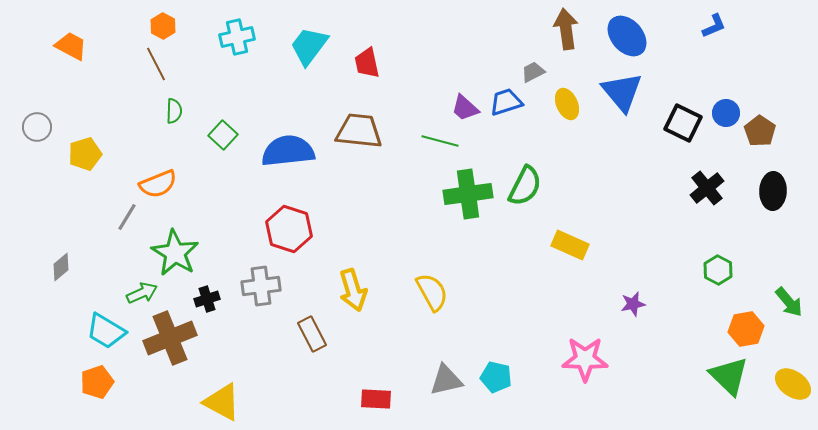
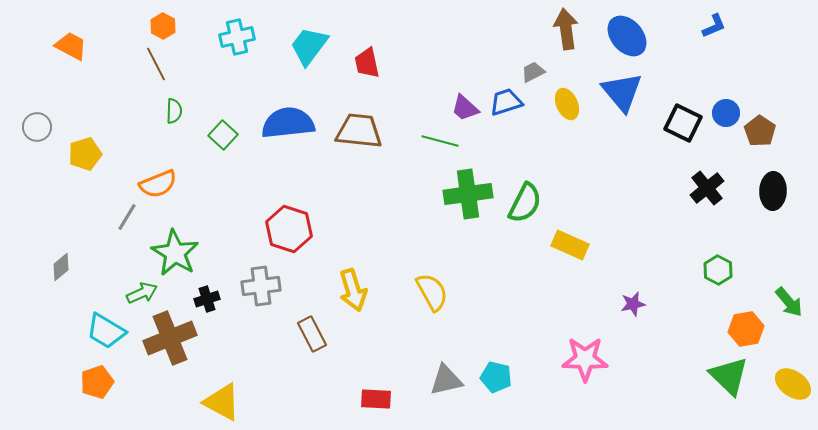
blue semicircle at (288, 151): moved 28 px up
green semicircle at (525, 186): moved 17 px down
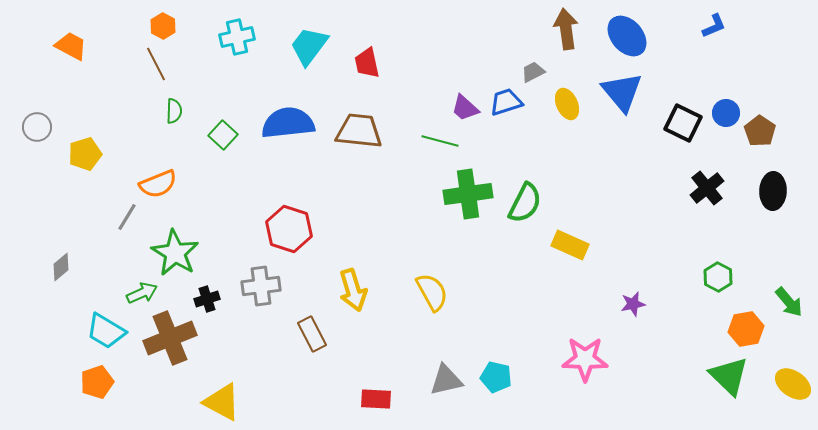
green hexagon at (718, 270): moved 7 px down
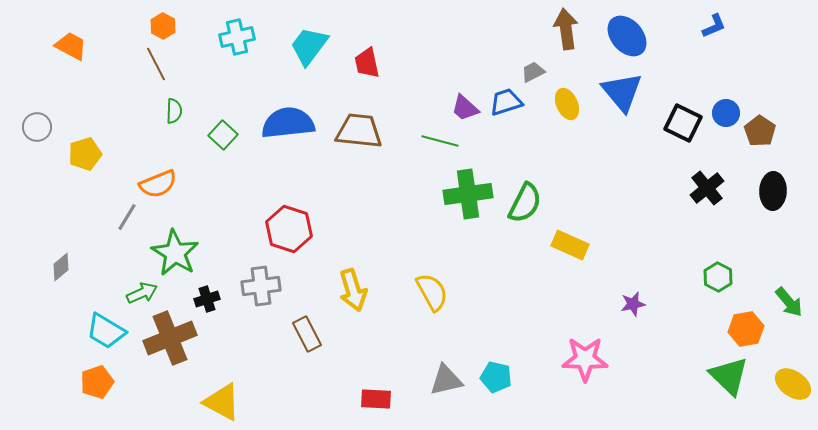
brown rectangle at (312, 334): moved 5 px left
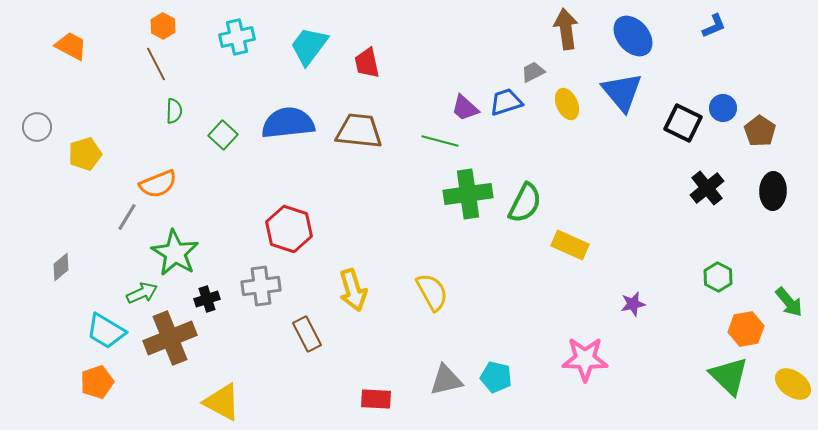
blue ellipse at (627, 36): moved 6 px right
blue circle at (726, 113): moved 3 px left, 5 px up
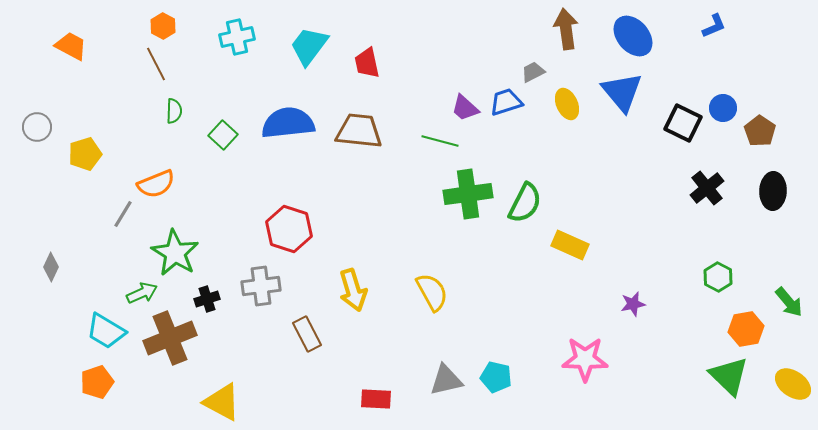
orange semicircle at (158, 184): moved 2 px left
gray line at (127, 217): moved 4 px left, 3 px up
gray diamond at (61, 267): moved 10 px left; rotated 24 degrees counterclockwise
